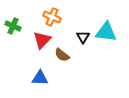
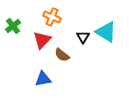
green cross: rotated 28 degrees clockwise
cyan triangle: rotated 25 degrees clockwise
blue triangle: moved 3 px right, 1 px down; rotated 12 degrees counterclockwise
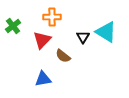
orange cross: rotated 24 degrees counterclockwise
brown semicircle: moved 1 px right, 1 px down
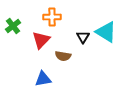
red triangle: moved 1 px left
brown semicircle: rotated 28 degrees counterclockwise
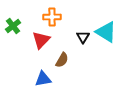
brown semicircle: moved 1 px left, 4 px down; rotated 70 degrees counterclockwise
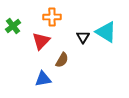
red triangle: moved 1 px down
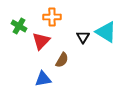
green cross: moved 6 px right; rotated 21 degrees counterclockwise
